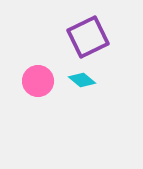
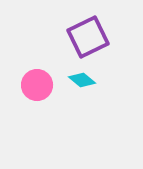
pink circle: moved 1 px left, 4 px down
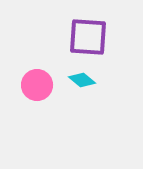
purple square: rotated 30 degrees clockwise
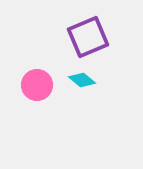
purple square: rotated 27 degrees counterclockwise
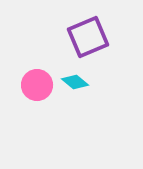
cyan diamond: moved 7 px left, 2 px down
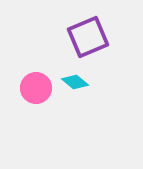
pink circle: moved 1 px left, 3 px down
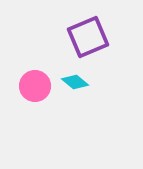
pink circle: moved 1 px left, 2 px up
